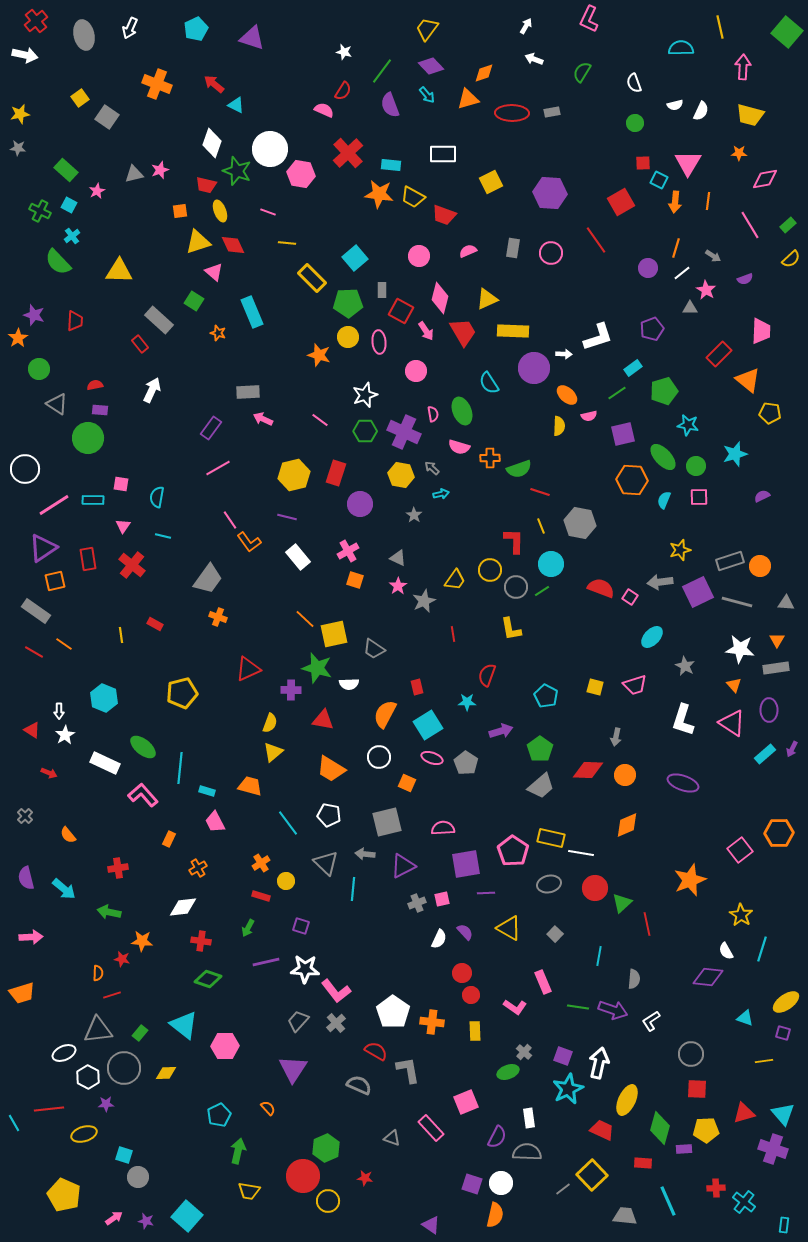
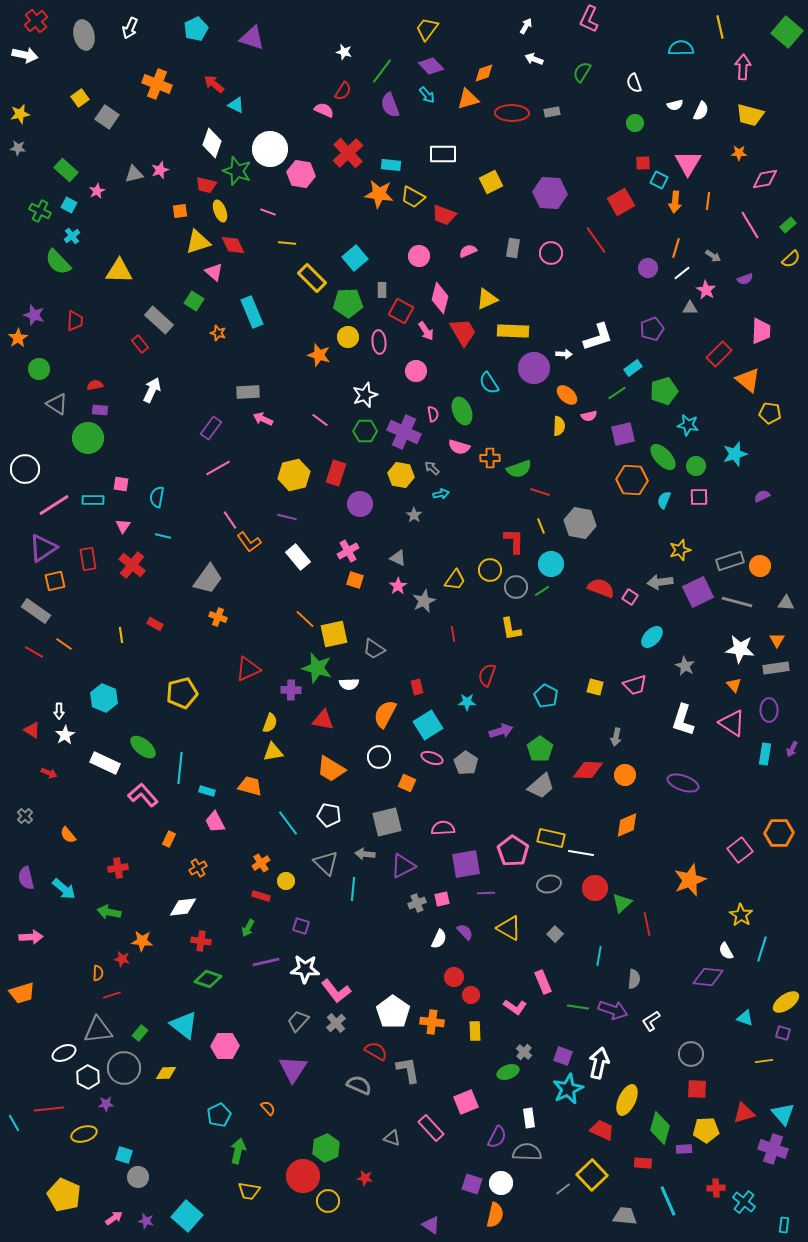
yellow triangle at (273, 752): rotated 30 degrees clockwise
cyan rectangle at (765, 754): rotated 40 degrees counterclockwise
red circle at (462, 973): moved 8 px left, 4 px down
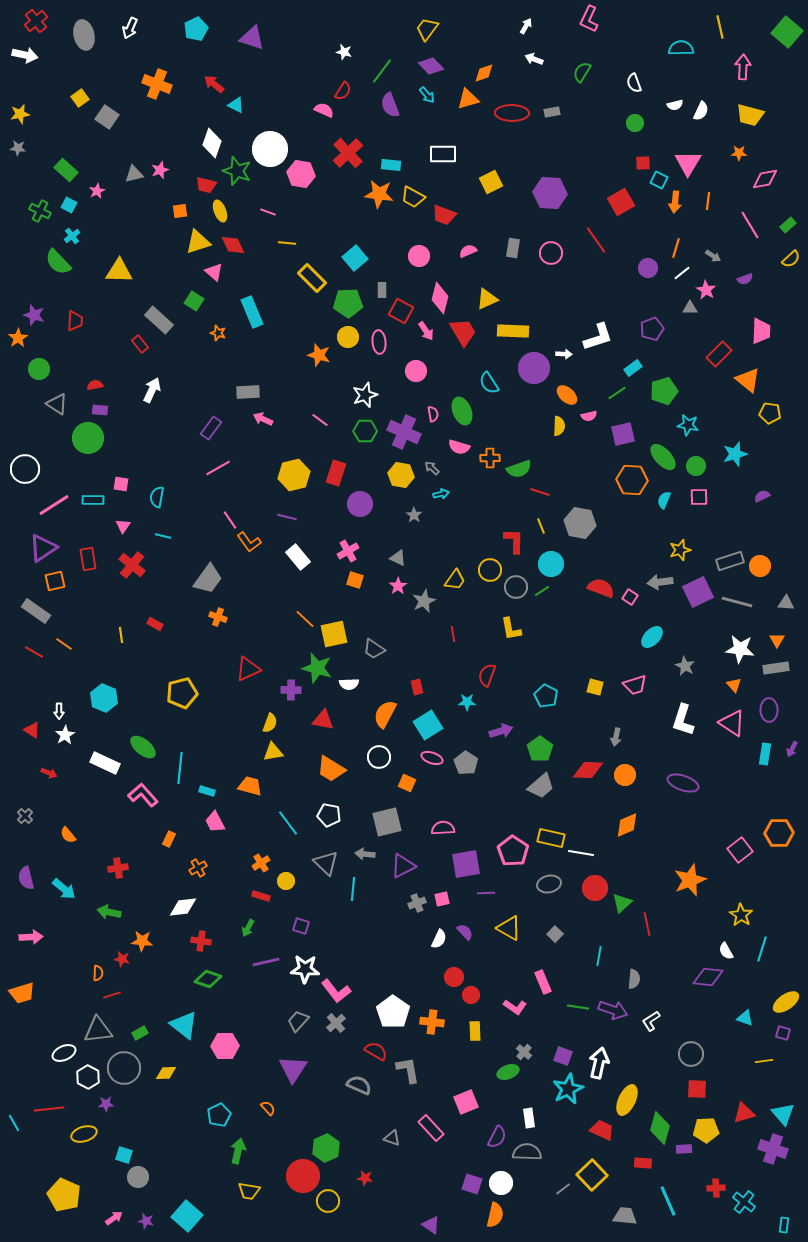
green rectangle at (140, 1033): rotated 21 degrees clockwise
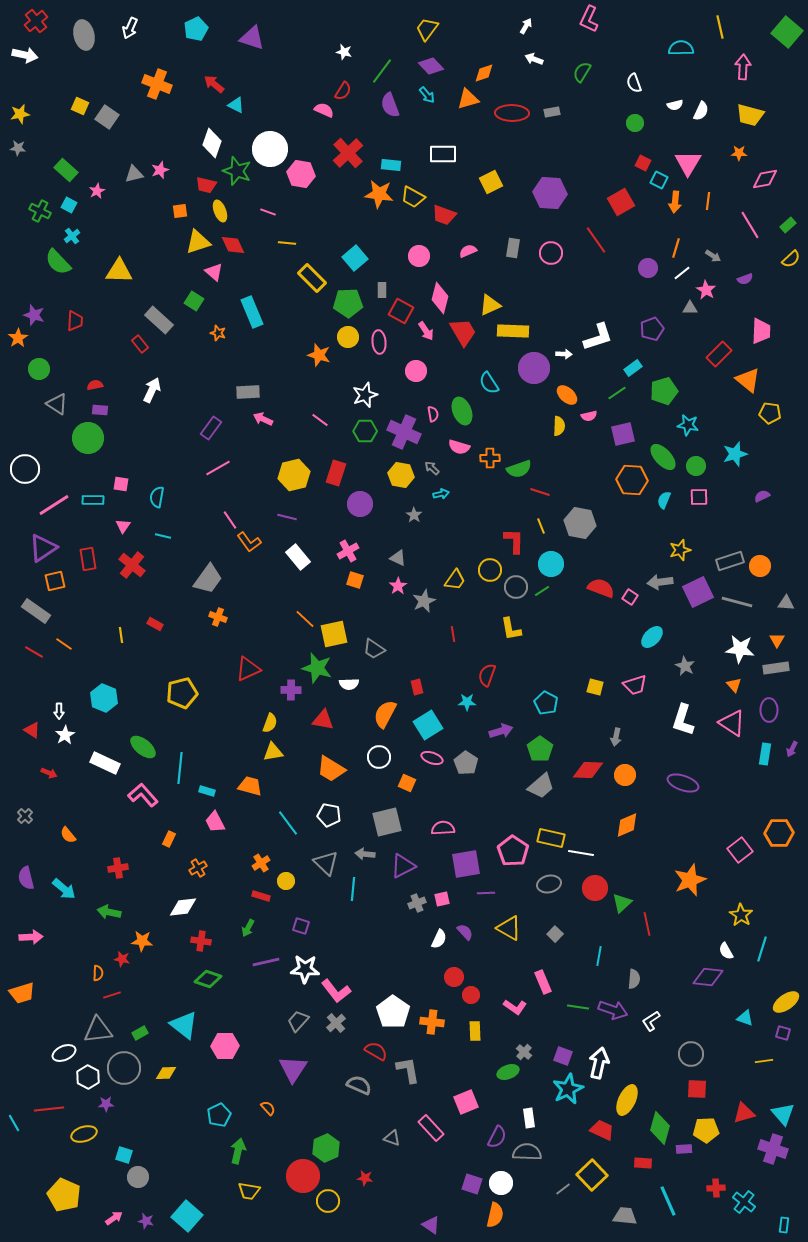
yellow square at (80, 98): moved 8 px down; rotated 30 degrees counterclockwise
red square at (643, 163): rotated 28 degrees clockwise
yellow triangle at (487, 299): moved 3 px right, 6 px down
cyan pentagon at (546, 696): moved 7 px down
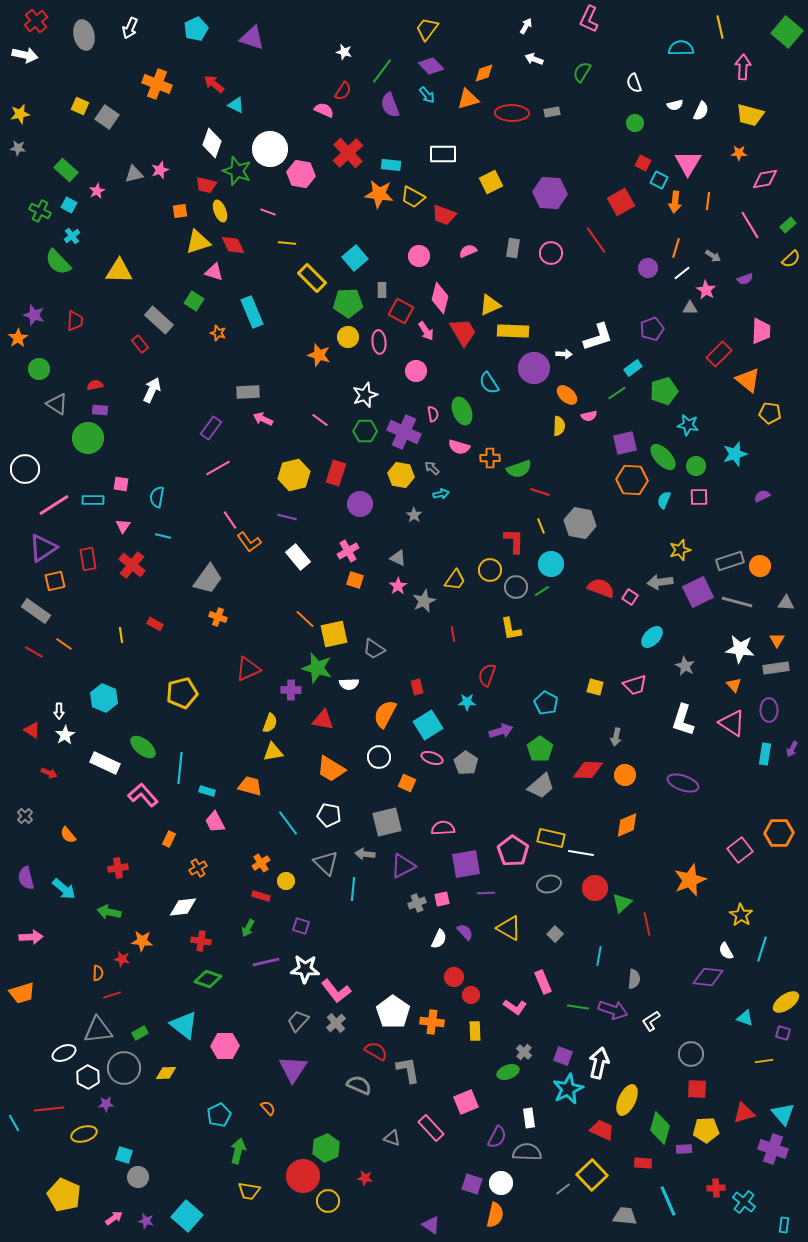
pink triangle at (214, 272): rotated 24 degrees counterclockwise
purple square at (623, 434): moved 2 px right, 9 px down
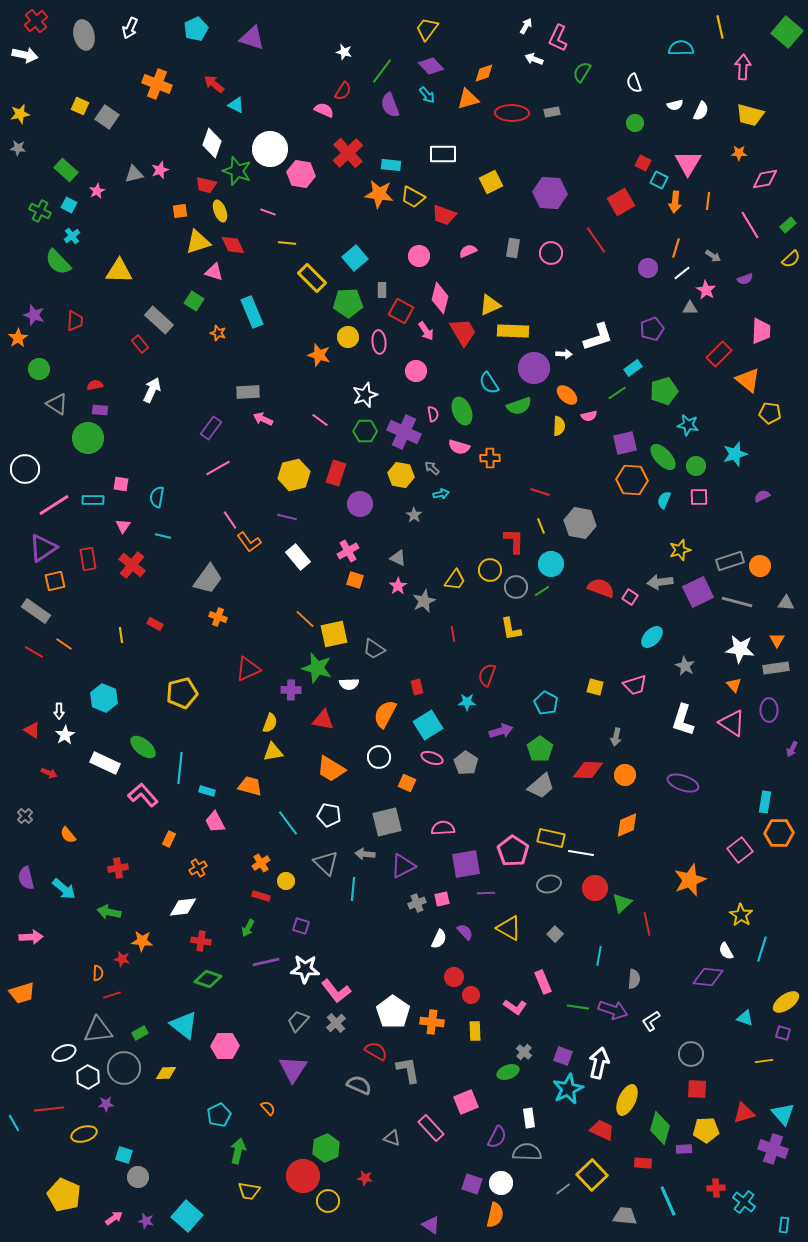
pink L-shape at (589, 19): moved 31 px left, 19 px down
green semicircle at (519, 469): moved 63 px up
cyan rectangle at (765, 754): moved 48 px down
